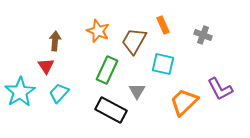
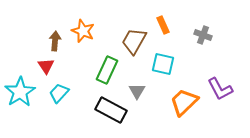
orange star: moved 15 px left
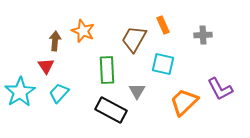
gray cross: rotated 24 degrees counterclockwise
brown trapezoid: moved 2 px up
green rectangle: rotated 28 degrees counterclockwise
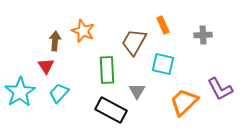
brown trapezoid: moved 3 px down
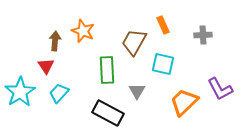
black rectangle: moved 3 px left, 3 px down
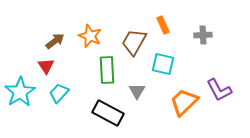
orange star: moved 7 px right, 5 px down
brown arrow: rotated 48 degrees clockwise
purple L-shape: moved 1 px left, 1 px down
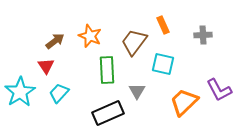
brown trapezoid: rotated 8 degrees clockwise
black rectangle: rotated 52 degrees counterclockwise
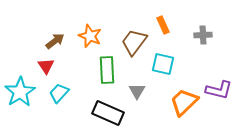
purple L-shape: rotated 48 degrees counterclockwise
black rectangle: rotated 48 degrees clockwise
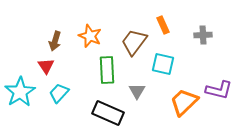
brown arrow: rotated 144 degrees clockwise
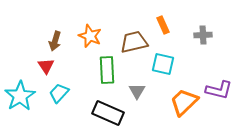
brown trapezoid: rotated 40 degrees clockwise
cyan star: moved 4 px down
